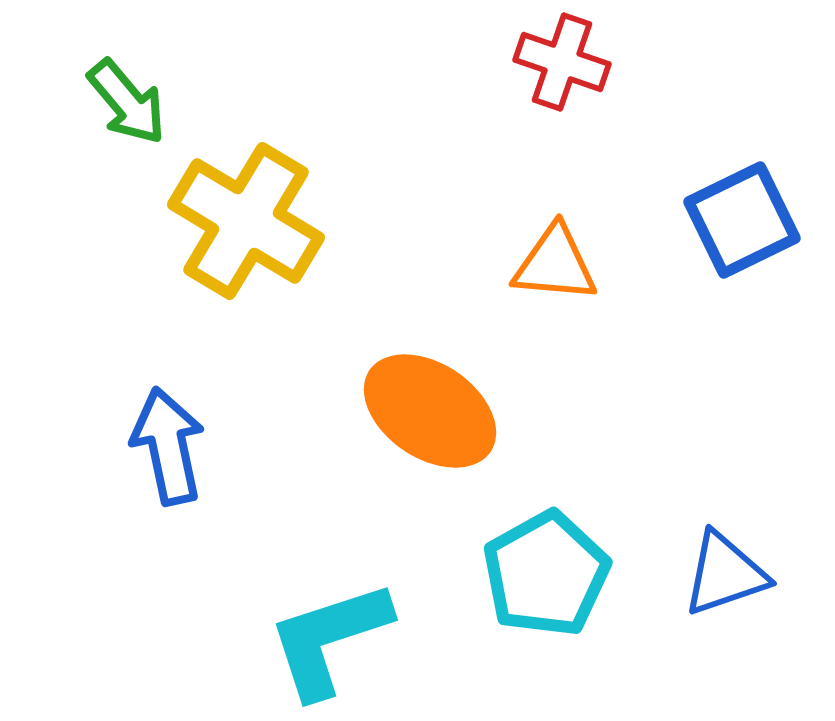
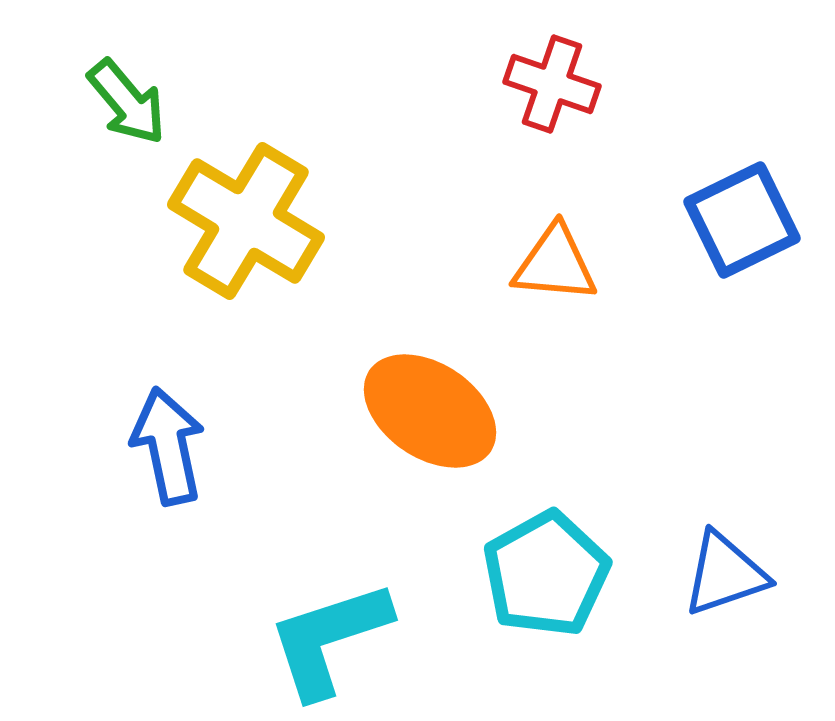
red cross: moved 10 px left, 22 px down
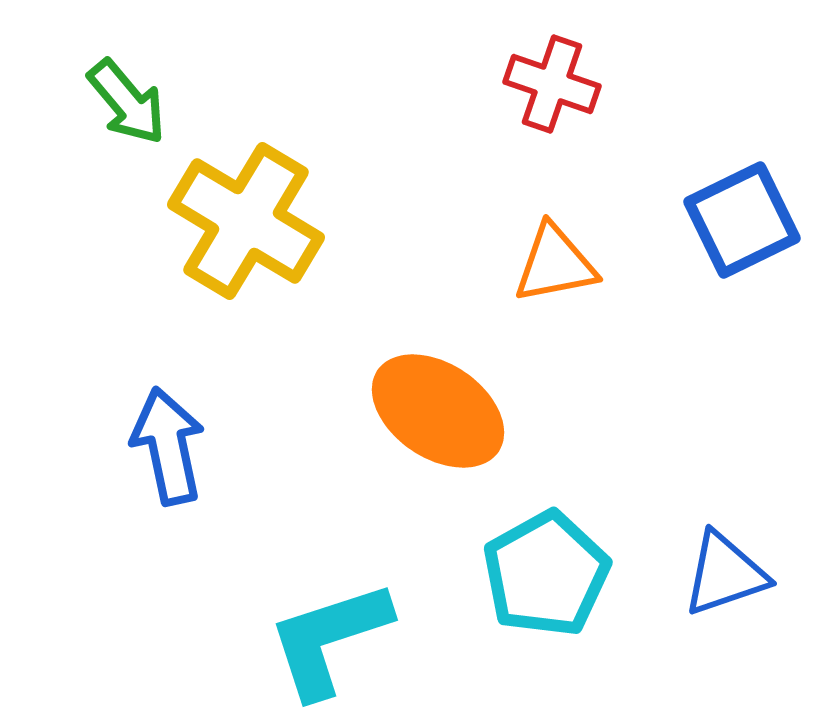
orange triangle: rotated 16 degrees counterclockwise
orange ellipse: moved 8 px right
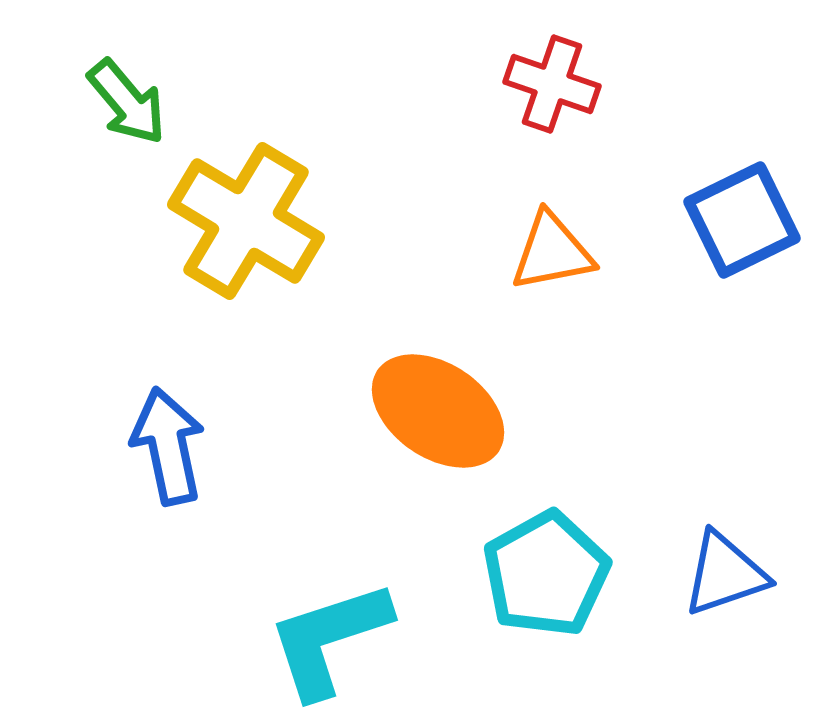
orange triangle: moved 3 px left, 12 px up
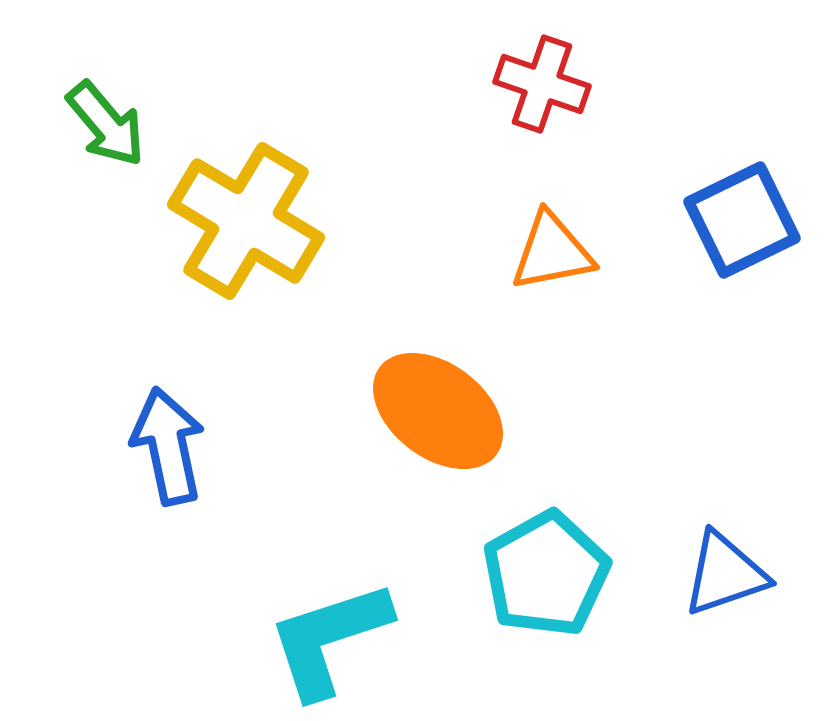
red cross: moved 10 px left
green arrow: moved 21 px left, 22 px down
orange ellipse: rotated 3 degrees clockwise
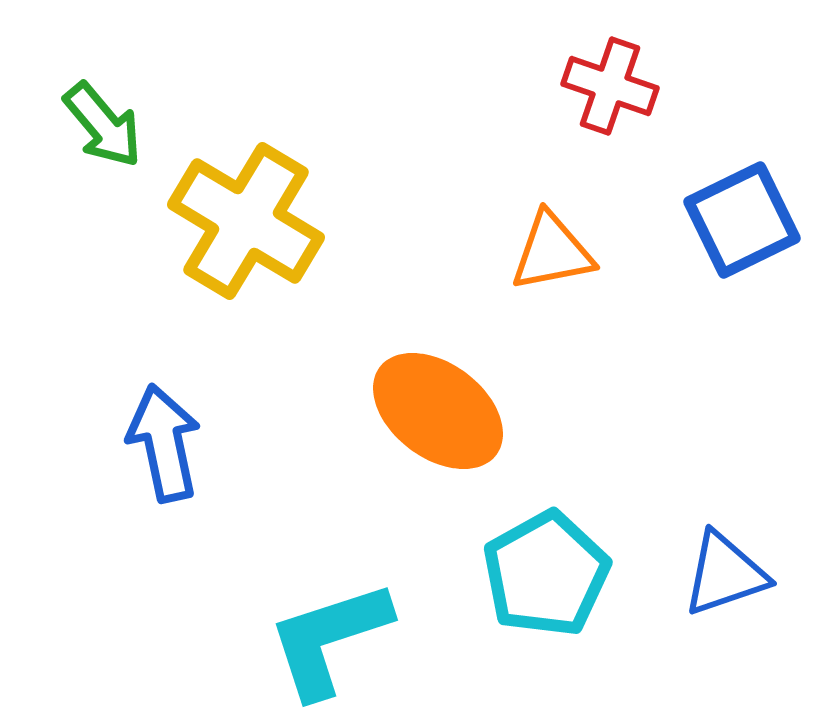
red cross: moved 68 px right, 2 px down
green arrow: moved 3 px left, 1 px down
blue arrow: moved 4 px left, 3 px up
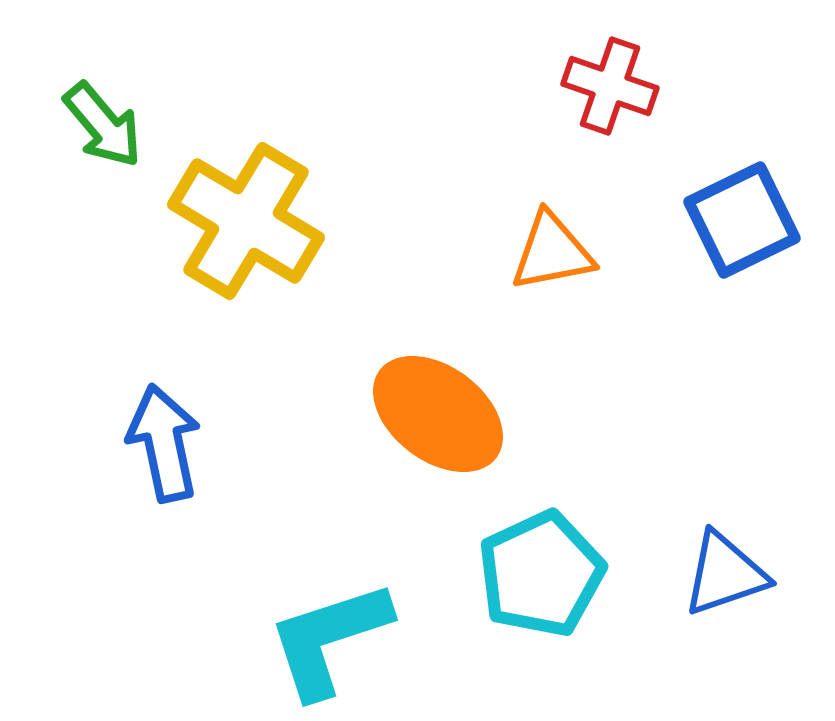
orange ellipse: moved 3 px down
cyan pentagon: moved 5 px left; rotated 4 degrees clockwise
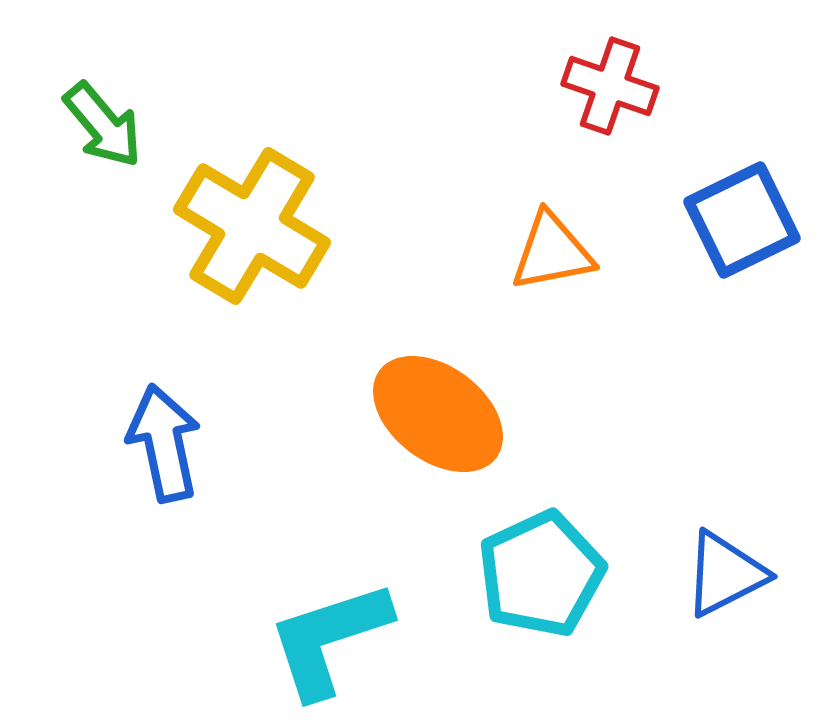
yellow cross: moved 6 px right, 5 px down
blue triangle: rotated 8 degrees counterclockwise
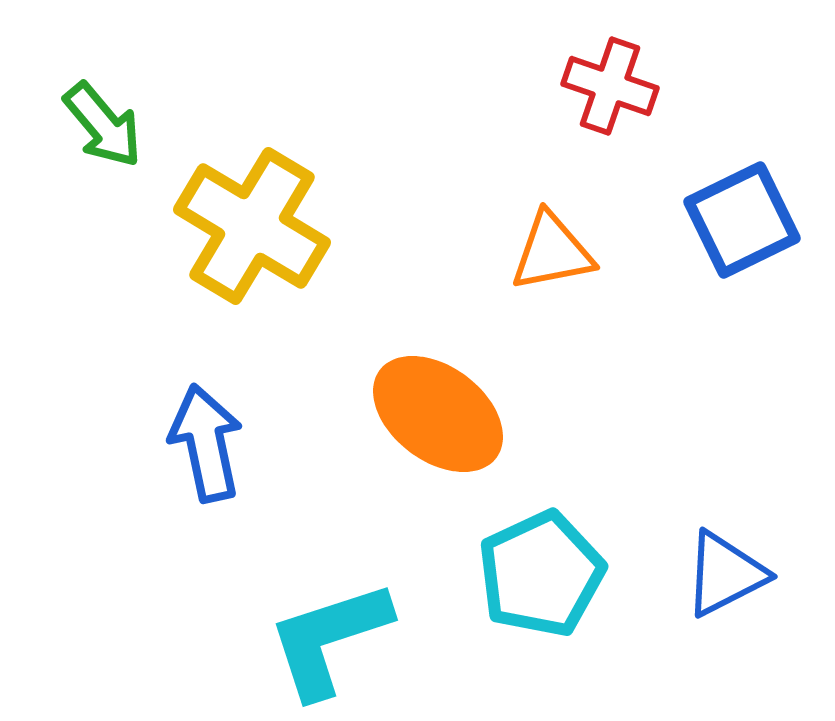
blue arrow: moved 42 px right
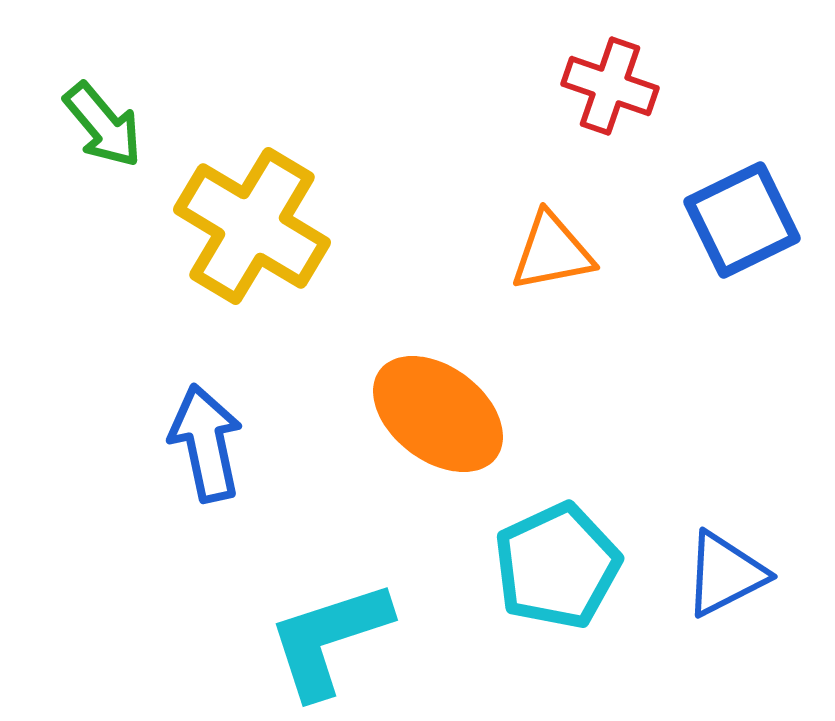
cyan pentagon: moved 16 px right, 8 px up
